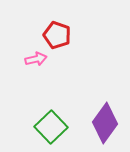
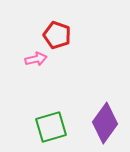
green square: rotated 28 degrees clockwise
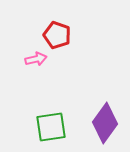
green square: rotated 8 degrees clockwise
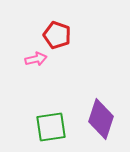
purple diamond: moved 4 px left, 4 px up; rotated 18 degrees counterclockwise
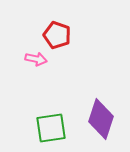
pink arrow: rotated 25 degrees clockwise
green square: moved 1 px down
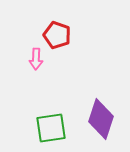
pink arrow: rotated 80 degrees clockwise
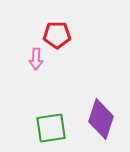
red pentagon: rotated 20 degrees counterclockwise
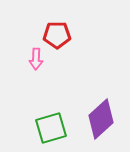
purple diamond: rotated 30 degrees clockwise
green square: rotated 8 degrees counterclockwise
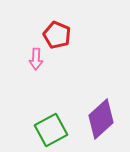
red pentagon: rotated 24 degrees clockwise
green square: moved 2 px down; rotated 12 degrees counterclockwise
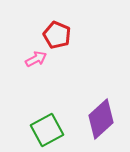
pink arrow: rotated 120 degrees counterclockwise
green square: moved 4 px left
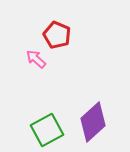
pink arrow: rotated 110 degrees counterclockwise
purple diamond: moved 8 px left, 3 px down
